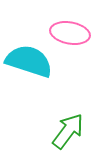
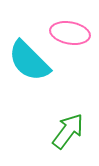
cyan semicircle: rotated 153 degrees counterclockwise
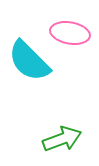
green arrow: moved 6 px left, 8 px down; rotated 33 degrees clockwise
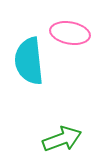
cyan semicircle: rotated 39 degrees clockwise
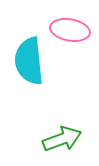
pink ellipse: moved 3 px up
